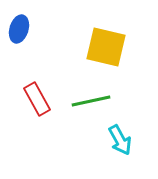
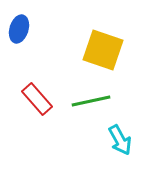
yellow square: moved 3 px left, 3 px down; rotated 6 degrees clockwise
red rectangle: rotated 12 degrees counterclockwise
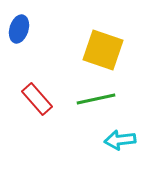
green line: moved 5 px right, 2 px up
cyan arrow: rotated 112 degrees clockwise
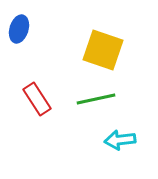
red rectangle: rotated 8 degrees clockwise
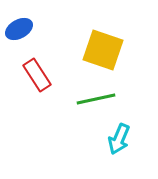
blue ellipse: rotated 44 degrees clockwise
red rectangle: moved 24 px up
cyan arrow: moved 1 px left, 1 px up; rotated 60 degrees counterclockwise
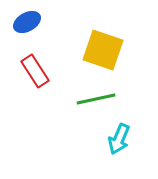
blue ellipse: moved 8 px right, 7 px up
red rectangle: moved 2 px left, 4 px up
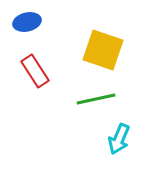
blue ellipse: rotated 16 degrees clockwise
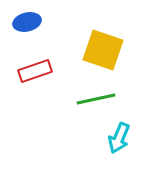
red rectangle: rotated 76 degrees counterclockwise
cyan arrow: moved 1 px up
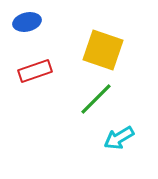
green line: rotated 33 degrees counterclockwise
cyan arrow: rotated 36 degrees clockwise
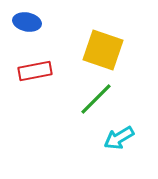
blue ellipse: rotated 24 degrees clockwise
red rectangle: rotated 8 degrees clockwise
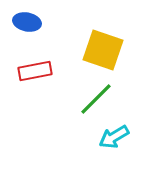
cyan arrow: moved 5 px left, 1 px up
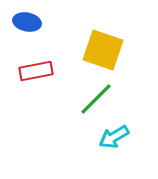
red rectangle: moved 1 px right
